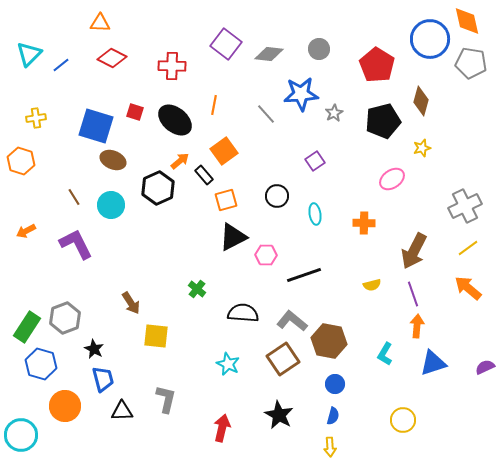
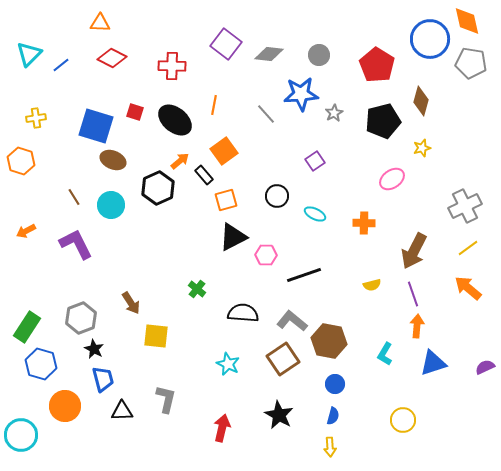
gray circle at (319, 49): moved 6 px down
cyan ellipse at (315, 214): rotated 55 degrees counterclockwise
gray hexagon at (65, 318): moved 16 px right
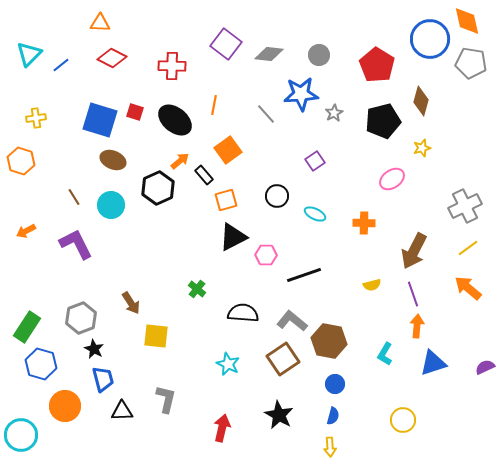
blue square at (96, 126): moved 4 px right, 6 px up
orange square at (224, 151): moved 4 px right, 1 px up
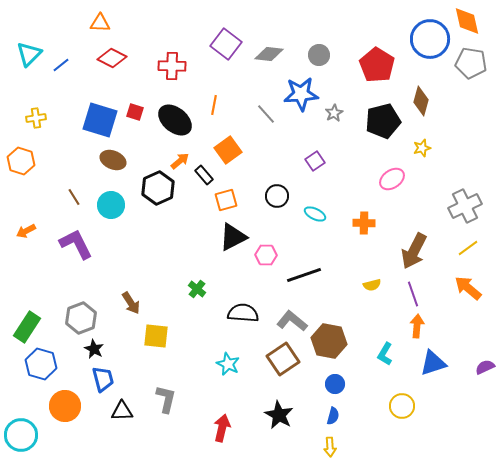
yellow circle at (403, 420): moved 1 px left, 14 px up
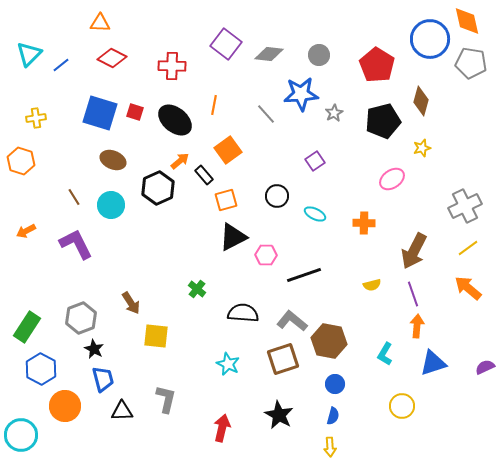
blue square at (100, 120): moved 7 px up
brown square at (283, 359): rotated 16 degrees clockwise
blue hexagon at (41, 364): moved 5 px down; rotated 12 degrees clockwise
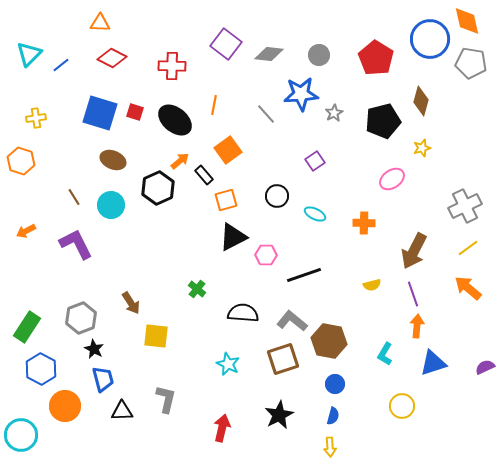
red pentagon at (377, 65): moved 1 px left, 7 px up
black star at (279, 415): rotated 16 degrees clockwise
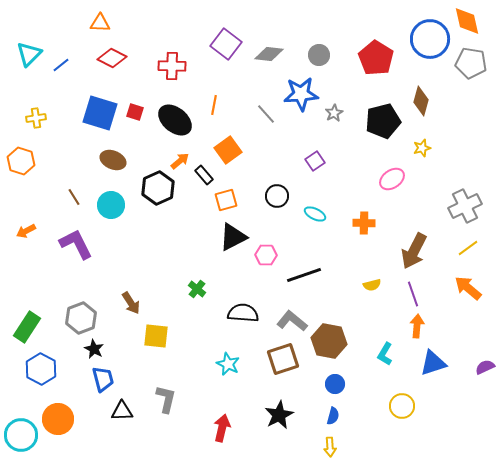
orange circle at (65, 406): moved 7 px left, 13 px down
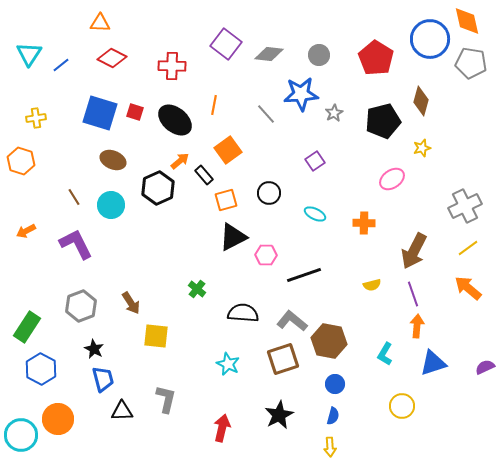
cyan triangle at (29, 54): rotated 12 degrees counterclockwise
black circle at (277, 196): moved 8 px left, 3 px up
gray hexagon at (81, 318): moved 12 px up
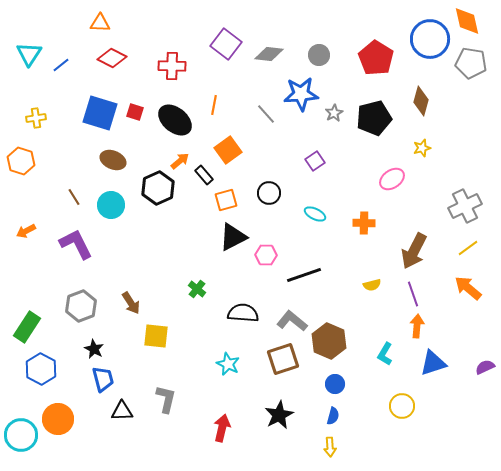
black pentagon at (383, 121): moved 9 px left, 3 px up
brown hexagon at (329, 341): rotated 12 degrees clockwise
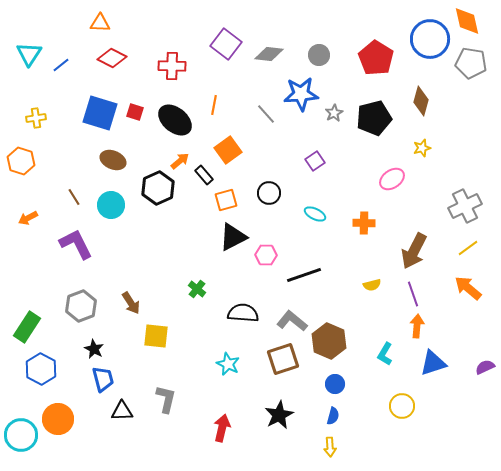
orange arrow at (26, 231): moved 2 px right, 13 px up
